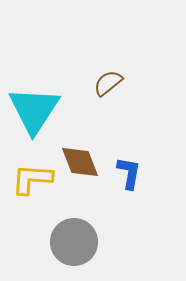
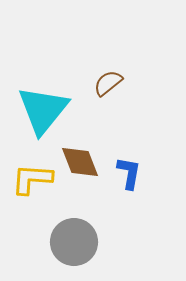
cyan triangle: moved 9 px right; rotated 6 degrees clockwise
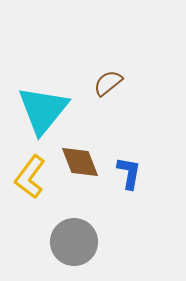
yellow L-shape: moved 2 px left, 2 px up; rotated 57 degrees counterclockwise
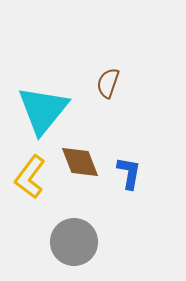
brown semicircle: rotated 32 degrees counterclockwise
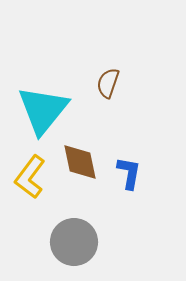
brown diamond: rotated 9 degrees clockwise
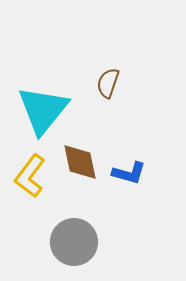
blue L-shape: rotated 96 degrees clockwise
yellow L-shape: moved 1 px up
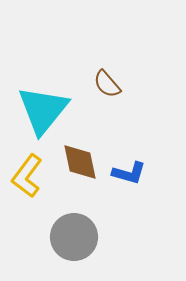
brown semicircle: moved 1 px left, 1 px down; rotated 60 degrees counterclockwise
yellow L-shape: moved 3 px left
gray circle: moved 5 px up
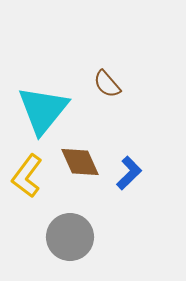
brown diamond: rotated 12 degrees counterclockwise
blue L-shape: rotated 60 degrees counterclockwise
gray circle: moved 4 px left
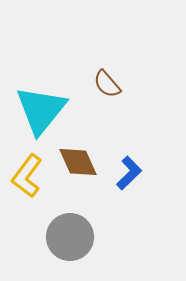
cyan triangle: moved 2 px left
brown diamond: moved 2 px left
